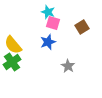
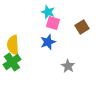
yellow semicircle: rotated 36 degrees clockwise
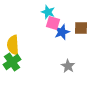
brown square: moved 1 px left, 1 px down; rotated 32 degrees clockwise
blue star: moved 14 px right, 10 px up
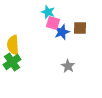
brown square: moved 1 px left
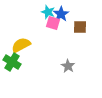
brown square: moved 1 px up
blue star: moved 1 px left, 18 px up; rotated 14 degrees counterclockwise
yellow semicircle: moved 8 px right; rotated 66 degrees clockwise
green cross: rotated 24 degrees counterclockwise
